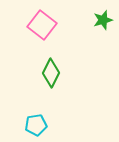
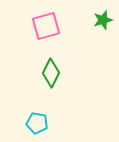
pink square: moved 4 px right, 1 px down; rotated 36 degrees clockwise
cyan pentagon: moved 1 px right, 2 px up; rotated 20 degrees clockwise
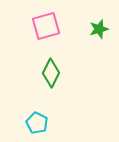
green star: moved 4 px left, 9 px down
cyan pentagon: rotated 15 degrees clockwise
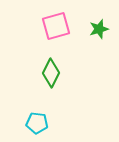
pink square: moved 10 px right
cyan pentagon: rotated 20 degrees counterclockwise
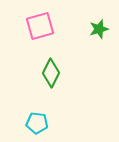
pink square: moved 16 px left
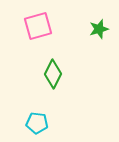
pink square: moved 2 px left
green diamond: moved 2 px right, 1 px down
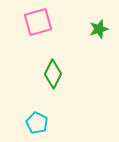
pink square: moved 4 px up
cyan pentagon: rotated 20 degrees clockwise
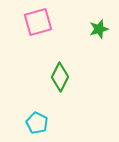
green diamond: moved 7 px right, 3 px down
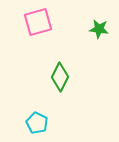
green star: rotated 24 degrees clockwise
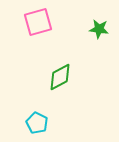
green diamond: rotated 36 degrees clockwise
